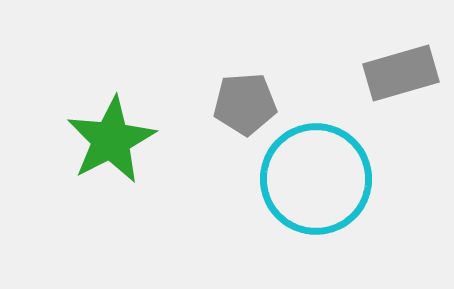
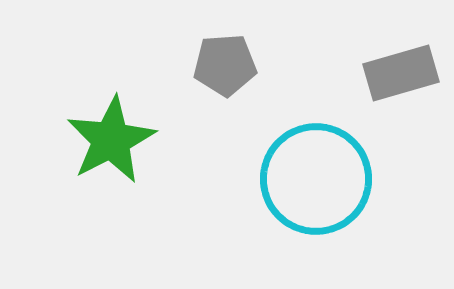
gray pentagon: moved 20 px left, 39 px up
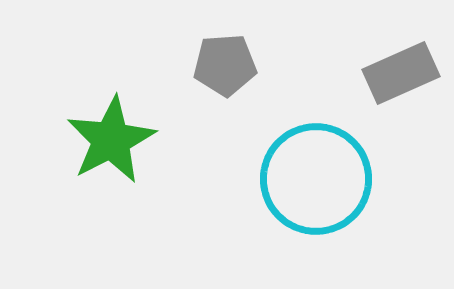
gray rectangle: rotated 8 degrees counterclockwise
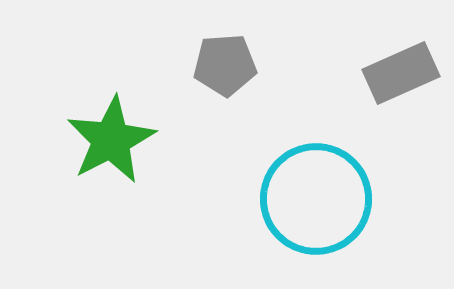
cyan circle: moved 20 px down
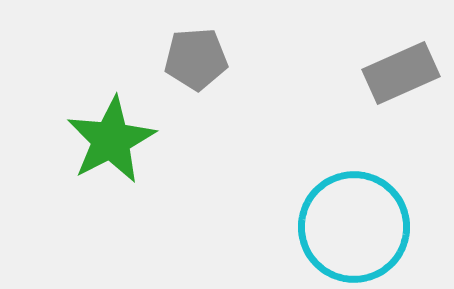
gray pentagon: moved 29 px left, 6 px up
cyan circle: moved 38 px right, 28 px down
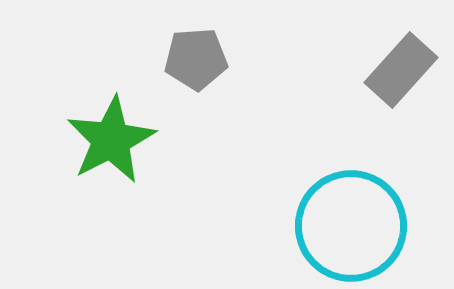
gray rectangle: moved 3 px up; rotated 24 degrees counterclockwise
cyan circle: moved 3 px left, 1 px up
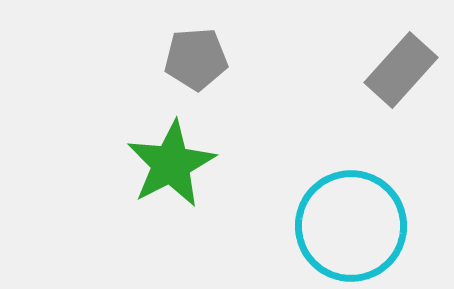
green star: moved 60 px right, 24 px down
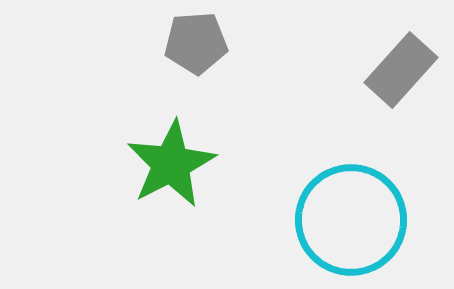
gray pentagon: moved 16 px up
cyan circle: moved 6 px up
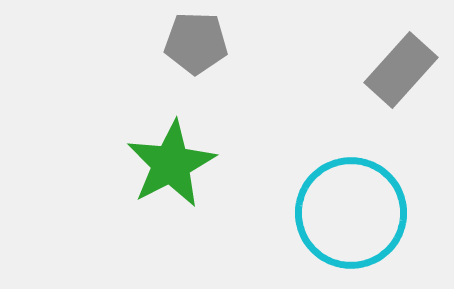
gray pentagon: rotated 6 degrees clockwise
cyan circle: moved 7 px up
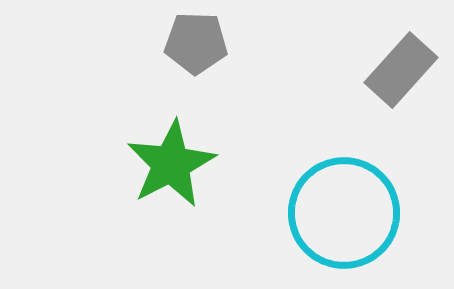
cyan circle: moved 7 px left
